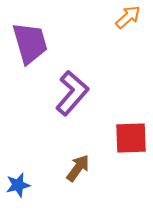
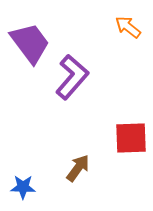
orange arrow: moved 10 px down; rotated 100 degrees counterclockwise
purple trapezoid: rotated 21 degrees counterclockwise
purple L-shape: moved 16 px up
blue star: moved 5 px right, 2 px down; rotated 15 degrees clockwise
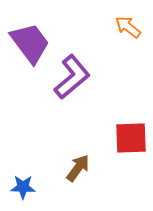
purple L-shape: rotated 9 degrees clockwise
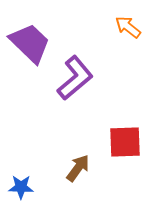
purple trapezoid: rotated 9 degrees counterclockwise
purple L-shape: moved 3 px right, 1 px down
red square: moved 6 px left, 4 px down
blue star: moved 2 px left
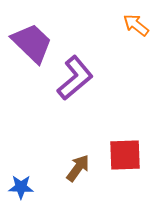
orange arrow: moved 8 px right, 2 px up
purple trapezoid: moved 2 px right
red square: moved 13 px down
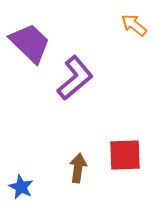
orange arrow: moved 2 px left
purple trapezoid: moved 2 px left
brown arrow: rotated 28 degrees counterclockwise
blue star: rotated 25 degrees clockwise
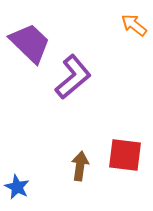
purple L-shape: moved 2 px left, 1 px up
red square: rotated 9 degrees clockwise
brown arrow: moved 2 px right, 2 px up
blue star: moved 4 px left
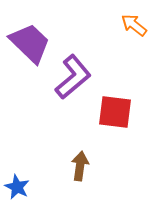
red square: moved 10 px left, 43 px up
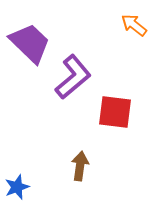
blue star: rotated 25 degrees clockwise
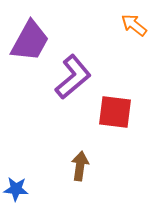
purple trapezoid: moved 2 px up; rotated 75 degrees clockwise
blue star: moved 1 px left, 2 px down; rotated 25 degrees clockwise
